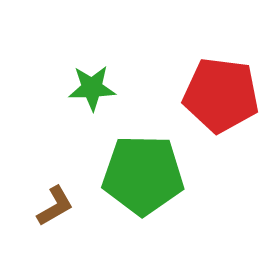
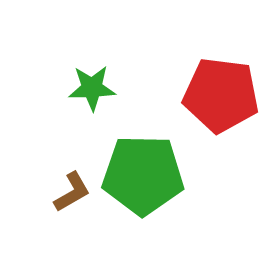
brown L-shape: moved 17 px right, 14 px up
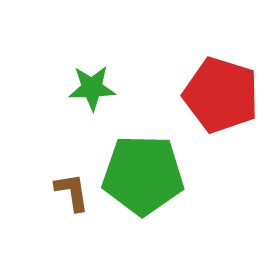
red pentagon: rotated 10 degrees clockwise
brown L-shape: rotated 69 degrees counterclockwise
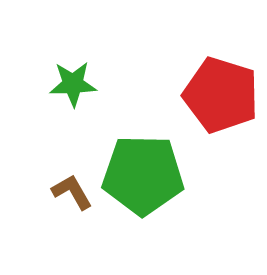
green star: moved 19 px left, 4 px up
brown L-shape: rotated 21 degrees counterclockwise
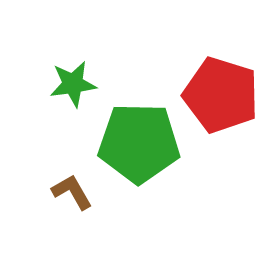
green star: rotated 6 degrees counterclockwise
green pentagon: moved 4 px left, 32 px up
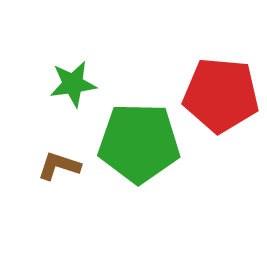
red pentagon: rotated 12 degrees counterclockwise
brown L-shape: moved 13 px left, 26 px up; rotated 42 degrees counterclockwise
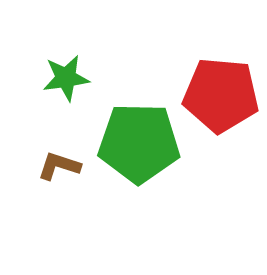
green star: moved 7 px left, 6 px up
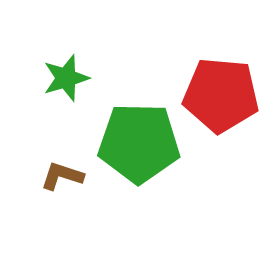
green star: rotated 9 degrees counterclockwise
brown L-shape: moved 3 px right, 10 px down
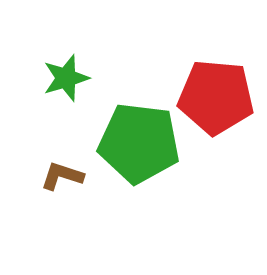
red pentagon: moved 5 px left, 2 px down
green pentagon: rotated 6 degrees clockwise
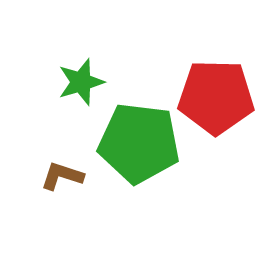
green star: moved 15 px right, 4 px down
red pentagon: rotated 4 degrees counterclockwise
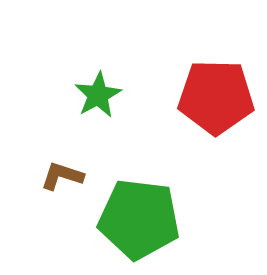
green star: moved 17 px right, 13 px down; rotated 12 degrees counterclockwise
green pentagon: moved 76 px down
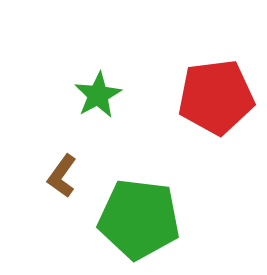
red pentagon: rotated 8 degrees counterclockwise
brown L-shape: rotated 72 degrees counterclockwise
